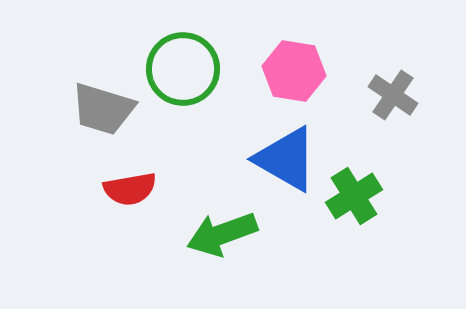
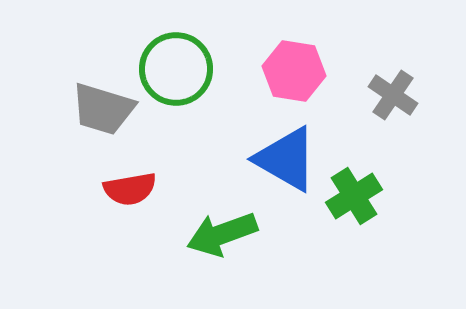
green circle: moved 7 px left
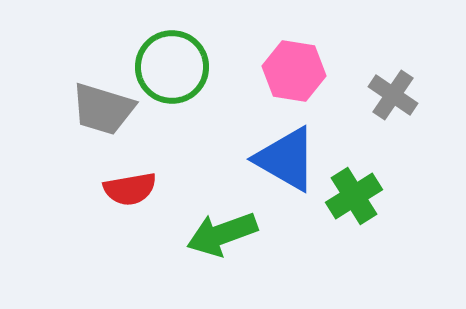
green circle: moved 4 px left, 2 px up
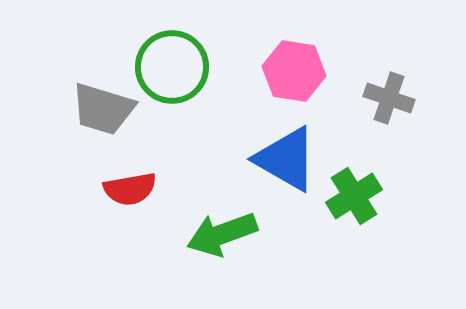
gray cross: moved 4 px left, 3 px down; rotated 15 degrees counterclockwise
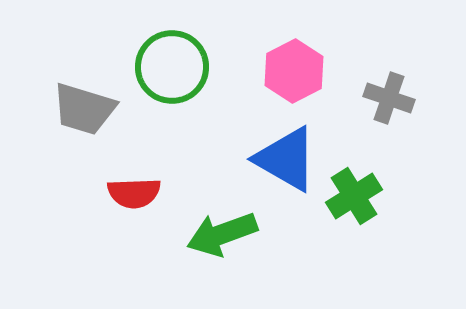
pink hexagon: rotated 24 degrees clockwise
gray trapezoid: moved 19 px left
red semicircle: moved 4 px right, 4 px down; rotated 8 degrees clockwise
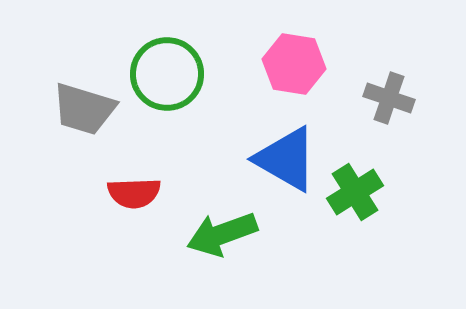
green circle: moved 5 px left, 7 px down
pink hexagon: moved 7 px up; rotated 24 degrees counterclockwise
green cross: moved 1 px right, 4 px up
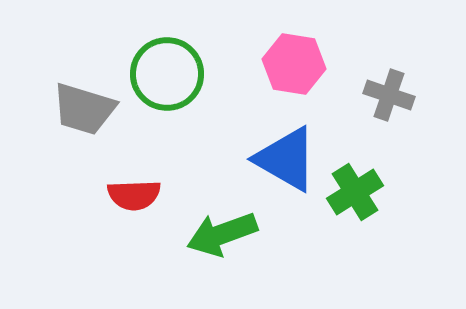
gray cross: moved 3 px up
red semicircle: moved 2 px down
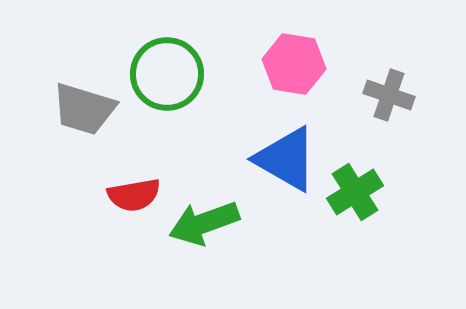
red semicircle: rotated 8 degrees counterclockwise
green arrow: moved 18 px left, 11 px up
